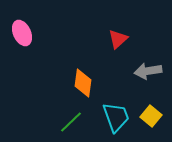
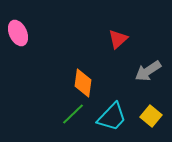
pink ellipse: moved 4 px left
gray arrow: rotated 24 degrees counterclockwise
cyan trapezoid: moved 4 px left; rotated 64 degrees clockwise
green line: moved 2 px right, 8 px up
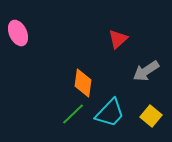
gray arrow: moved 2 px left
cyan trapezoid: moved 2 px left, 4 px up
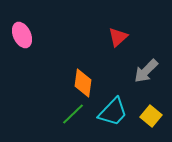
pink ellipse: moved 4 px right, 2 px down
red triangle: moved 2 px up
gray arrow: rotated 12 degrees counterclockwise
cyan trapezoid: moved 3 px right, 1 px up
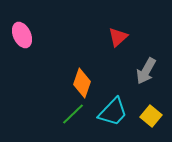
gray arrow: rotated 16 degrees counterclockwise
orange diamond: moved 1 px left; rotated 12 degrees clockwise
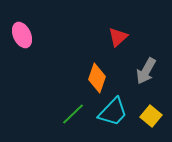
orange diamond: moved 15 px right, 5 px up
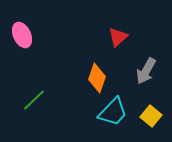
green line: moved 39 px left, 14 px up
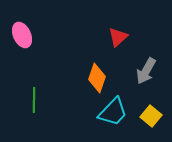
green line: rotated 45 degrees counterclockwise
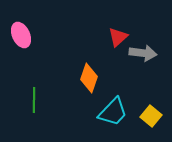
pink ellipse: moved 1 px left
gray arrow: moved 3 px left, 18 px up; rotated 112 degrees counterclockwise
orange diamond: moved 8 px left
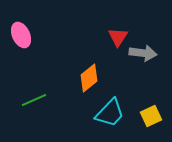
red triangle: rotated 15 degrees counterclockwise
orange diamond: rotated 32 degrees clockwise
green line: rotated 65 degrees clockwise
cyan trapezoid: moved 3 px left, 1 px down
yellow square: rotated 25 degrees clockwise
